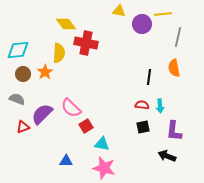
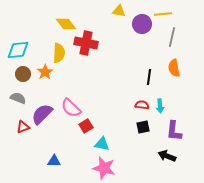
gray line: moved 6 px left
gray semicircle: moved 1 px right, 1 px up
blue triangle: moved 12 px left
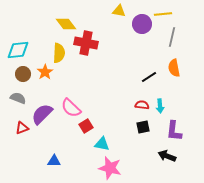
black line: rotated 49 degrees clockwise
red triangle: moved 1 px left, 1 px down
pink star: moved 6 px right
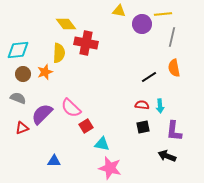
orange star: rotated 14 degrees clockwise
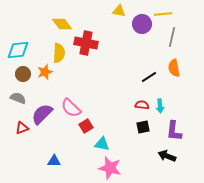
yellow diamond: moved 4 px left
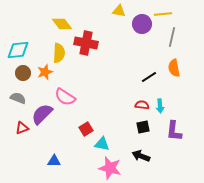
brown circle: moved 1 px up
pink semicircle: moved 6 px left, 11 px up; rotated 10 degrees counterclockwise
red square: moved 3 px down
black arrow: moved 26 px left
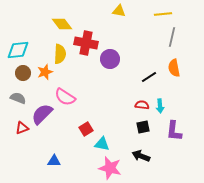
purple circle: moved 32 px left, 35 px down
yellow semicircle: moved 1 px right, 1 px down
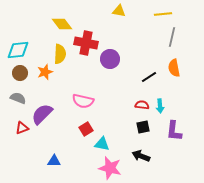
brown circle: moved 3 px left
pink semicircle: moved 18 px right, 4 px down; rotated 20 degrees counterclockwise
